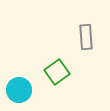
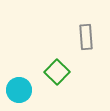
green square: rotated 10 degrees counterclockwise
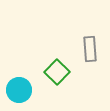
gray rectangle: moved 4 px right, 12 px down
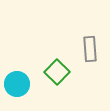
cyan circle: moved 2 px left, 6 px up
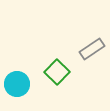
gray rectangle: moved 2 px right; rotated 60 degrees clockwise
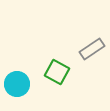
green square: rotated 15 degrees counterclockwise
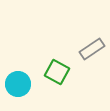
cyan circle: moved 1 px right
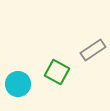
gray rectangle: moved 1 px right, 1 px down
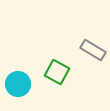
gray rectangle: rotated 65 degrees clockwise
